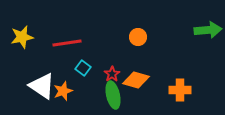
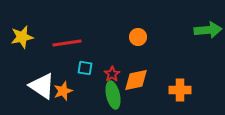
cyan square: moved 2 px right; rotated 28 degrees counterclockwise
orange diamond: rotated 28 degrees counterclockwise
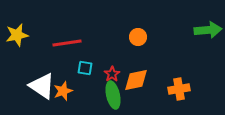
yellow star: moved 5 px left, 2 px up
orange cross: moved 1 px left, 1 px up; rotated 10 degrees counterclockwise
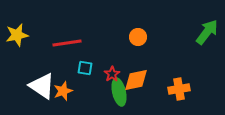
green arrow: moved 1 px left, 2 px down; rotated 48 degrees counterclockwise
green ellipse: moved 6 px right, 3 px up
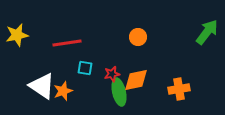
red star: rotated 21 degrees clockwise
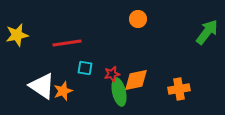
orange circle: moved 18 px up
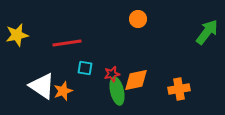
green ellipse: moved 2 px left, 1 px up
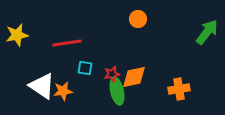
orange diamond: moved 2 px left, 3 px up
orange star: rotated 12 degrees clockwise
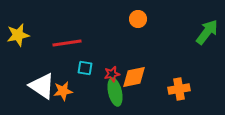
yellow star: moved 1 px right
green ellipse: moved 2 px left, 1 px down
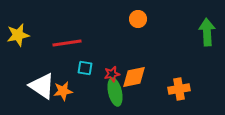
green arrow: rotated 40 degrees counterclockwise
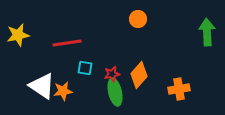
orange diamond: moved 5 px right, 2 px up; rotated 36 degrees counterclockwise
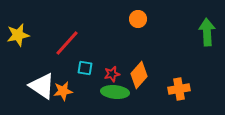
red line: rotated 40 degrees counterclockwise
green ellipse: rotated 72 degrees counterclockwise
